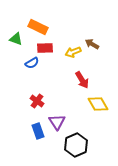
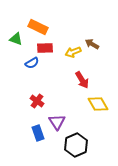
blue rectangle: moved 2 px down
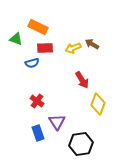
yellow arrow: moved 4 px up
blue semicircle: rotated 16 degrees clockwise
yellow diamond: rotated 50 degrees clockwise
black hexagon: moved 5 px right, 1 px up; rotated 15 degrees clockwise
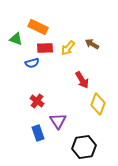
yellow arrow: moved 5 px left; rotated 28 degrees counterclockwise
purple triangle: moved 1 px right, 1 px up
black hexagon: moved 3 px right, 3 px down
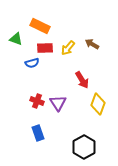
orange rectangle: moved 2 px right, 1 px up
red cross: rotated 16 degrees counterclockwise
purple triangle: moved 18 px up
black hexagon: rotated 20 degrees counterclockwise
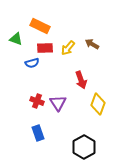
red arrow: moved 1 px left; rotated 12 degrees clockwise
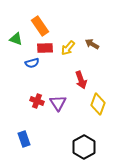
orange rectangle: rotated 30 degrees clockwise
blue rectangle: moved 14 px left, 6 px down
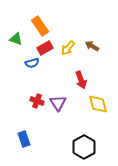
brown arrow: moved 2 px down
red rectangle: rotated 28 degrees counterclockwise
yellow diamond: rotated 35 degrees counterclockwise
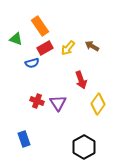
yellow diamond: rotated 50 degrees clockwise
